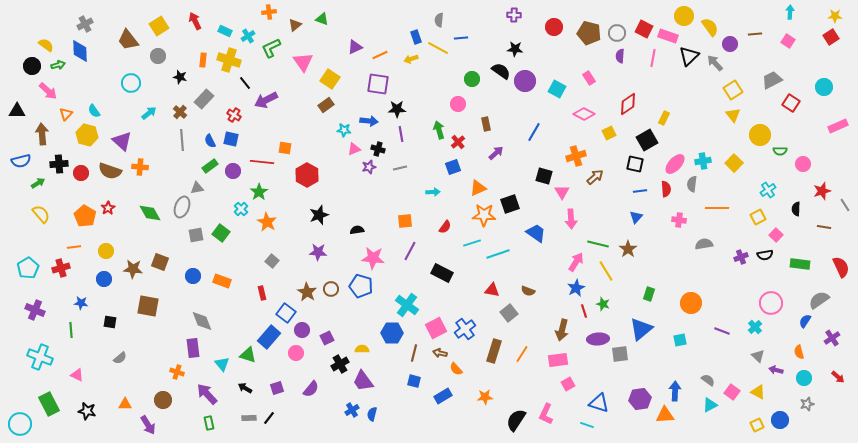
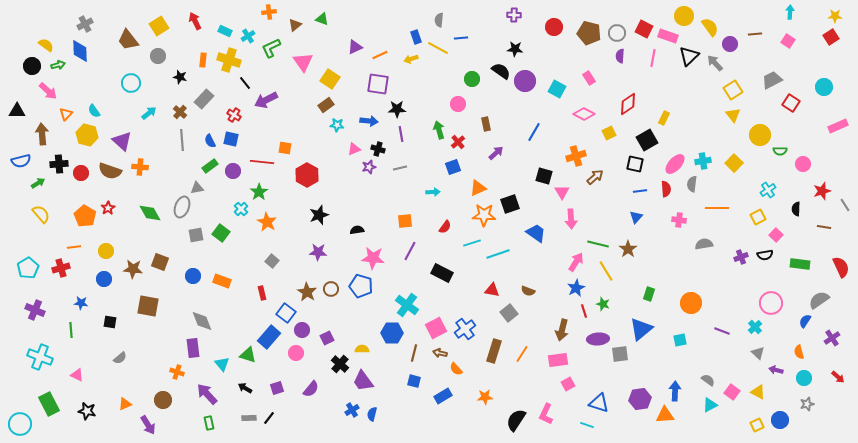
cyan star at (344, 130): moved 7 px left, 5 px up
gray triangle at (758, 356): moved 3 px up
black cross at (340, 364): rotated 18 degrees counterclockwise
orange triangle at (125, 404): rotated 24 degrees counterclockwise
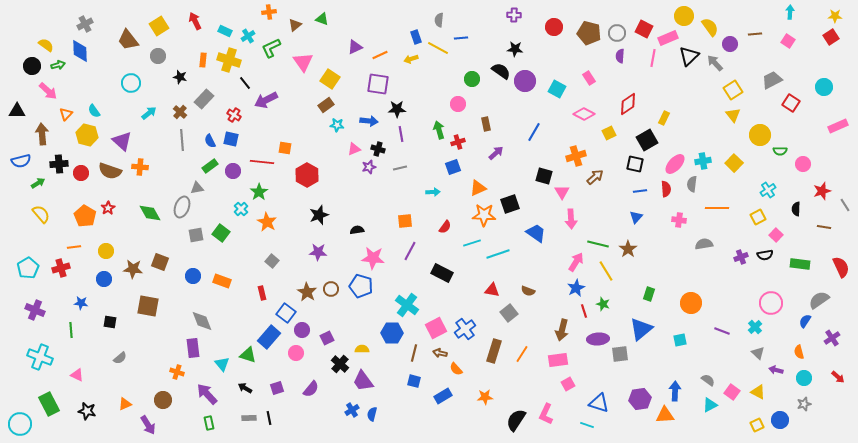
pink rectangle at (668, 36): moved 2 px down; rotated 42 degrees counterclockwise
red cross at (458, 142): rotated 24 degrees clockwise
gray star at (807, 404): moved 3 px left
black line at (269, 418): rotated 48 degrees counterclockwise
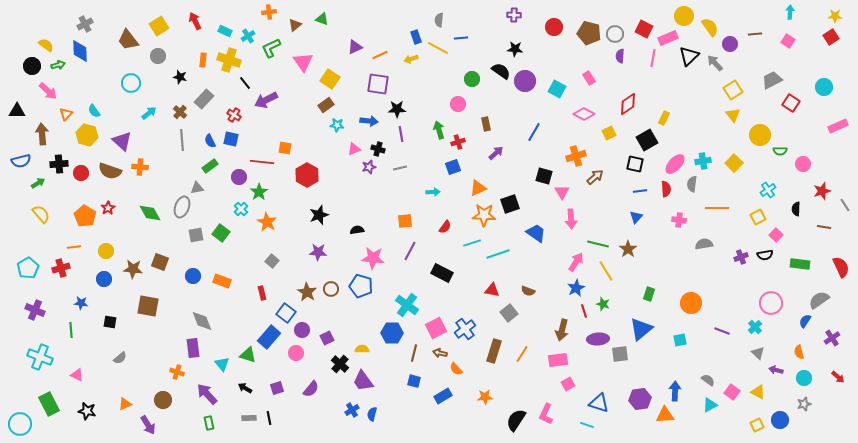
gray circle at (617, 33): moved 2 px left, 1 px down
purple circle at (233, 171): moved 6 px right, 6 px down
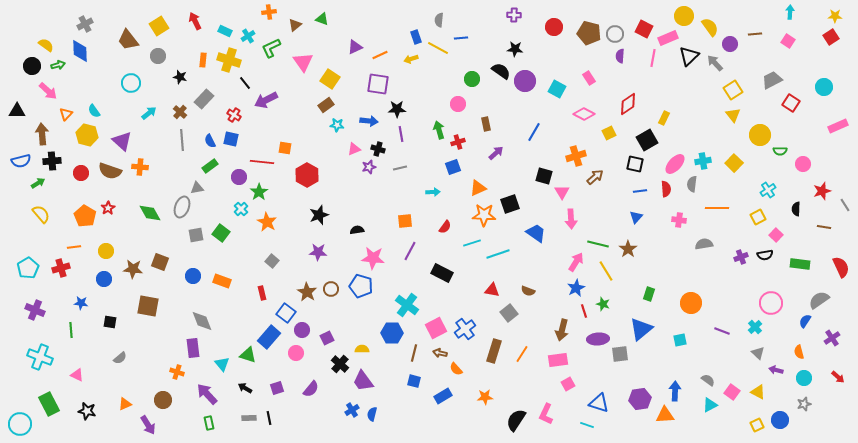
black cross at (59, 164): moved 7 px left, 3 px up
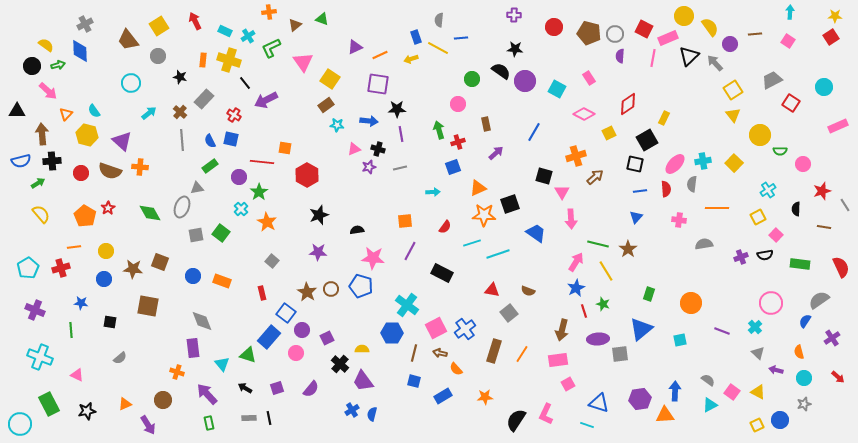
black star at (87, 411): rotated 24 degrees counterclockwise
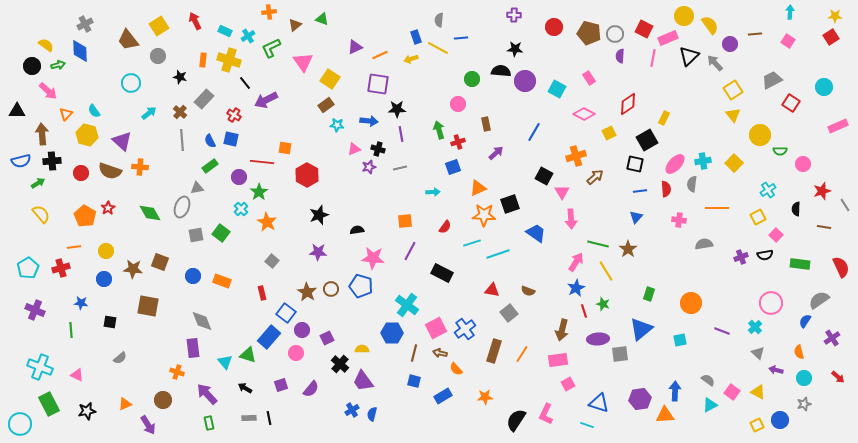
yellow semicircle at (710, 27): moved 2 px up
black semicircle at (501, 71): rotated 30 degrees counterclockwise
black square at (544, 176): rotated 12 degrees clockwise
cyan cross at (40, 357): moved 10 px down
cyan triangle at (222, 364): moved 3 px right, 2 px up
purple square at (277, 388): moved 4 px right, 3 px up
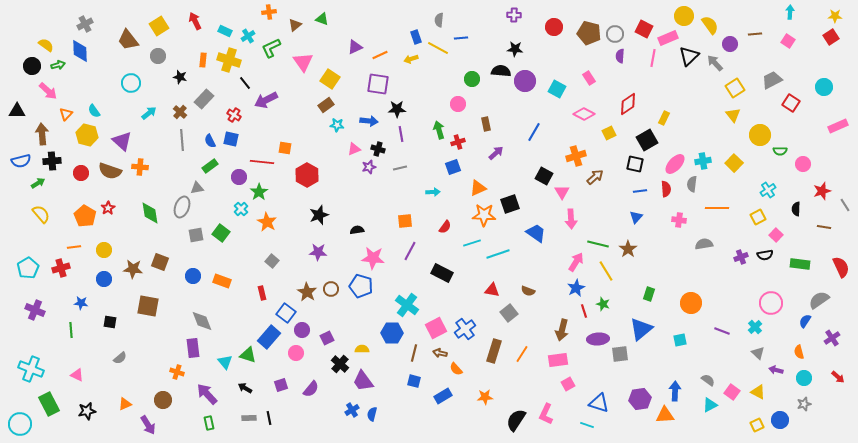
yellow square at (733, 90): moved 2 px right, 2 px up
green diamond at (150, 213): rotated 20 degrees clockwise
yellow circle at (106, 251): moved 2 px left, 1 px up
cyan cross at (40, 367): moved 9 px left, 2 px down
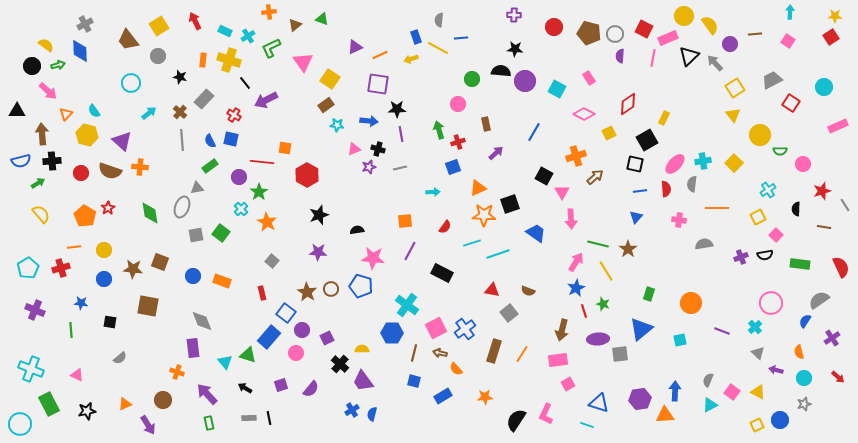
gray semicircle at (708, 380): rotated 104 degrees counterclockwise
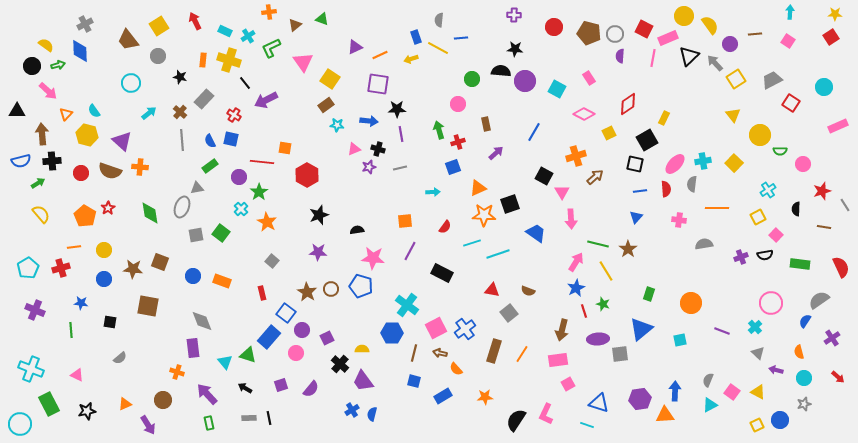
yellow star at (835, 16): moved 2 px up
yellow square at (735, 88): moved 1 px right, 9 px up
